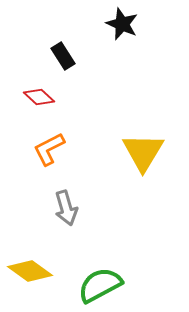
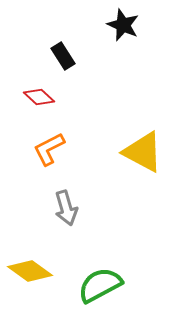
black star: moved 1 px right, 1 px down
yellow triangle: rotated 33 degrees counterclockwise
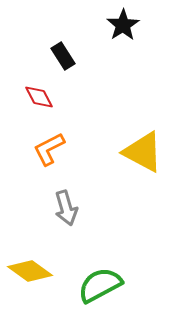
black star: rotated 16 degrees clockwise
red diamond: rotated 20 degrees clockwise
